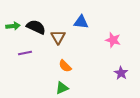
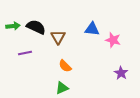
blue triangle: moved 11 px right, 7 px down
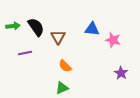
black semicircle: rotated 30 degrees clockwise
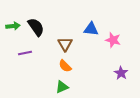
blue triangle: moved 1 px left
brown triangle: moved 7 px right, 7 px down
green triangle: moved 1 px up
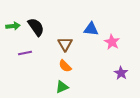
pink star: moved 1 px left, 2 px down; rotated 14 degrees clockwise
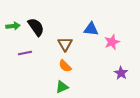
pink star: rotated 21 degrees clockwise
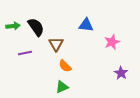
blue triangle: moved 5 px left, 4 px up
brown triangle: moved 9 px left
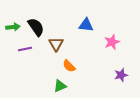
green arrow: moved 1 px down
purple line: moved 4 px up
orange semicircle: moved 4 px right
purple star: moved 2 px down; rotated 24 degrees clockwise
green triangle: moved 2 px left, 1 px up
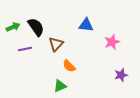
green arrow: rotated 16 degrees counterclockwise
brown triangle: rotated 14 degrees clockwise
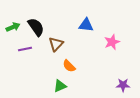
purple star: moved 2 px right, 10 px down; rotated 16 degrees clockwise
